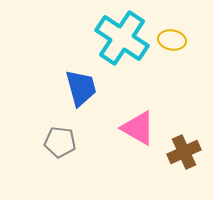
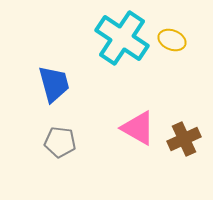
yellow ellipse: rotated 12 degrees clockwise
blue trapezoid: moved 27 px left, 4 px up
brown cross: moved 13 px up
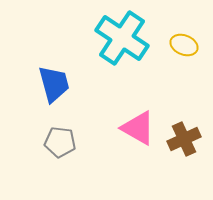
yellow ellipse: moved 12 px right, 5 px down
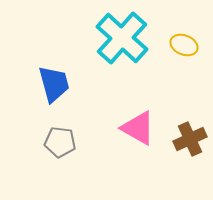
cyan cross: rotated 8 degrees clockwise
brown cross: moved 6 px right
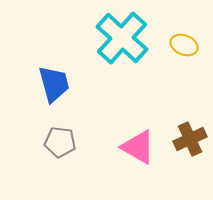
pink triangle: moved 19 px down
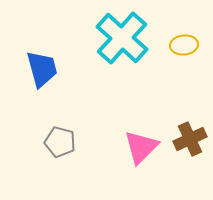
yellow ellipse: rotated 28 degrees counterclockwise
blue trapezoid: moved 12 px left, 15 px up
gray pentagon: rotated 8 degrees clockwise
pink triangle: moved 3 px right; rotated 45 degrees clockwise
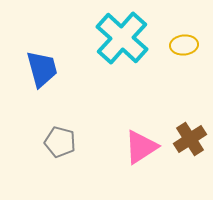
brown cross: rotated 8 degrees counterclockwise
pink triangle: rotated 12 degrees clockwise
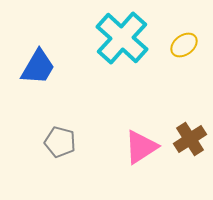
yellow ellipse: rotated 32 degrees counterclockwise
blue trapezoid: moved 4 px left, 2 px up; rotated 45 degrees clockwise
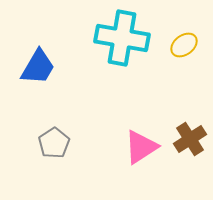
cyan cross: rotated 32 degrees counterclockwise
gray pentagon: moved 6 px left, 1 px down; rotated 24 degrees clockwise
